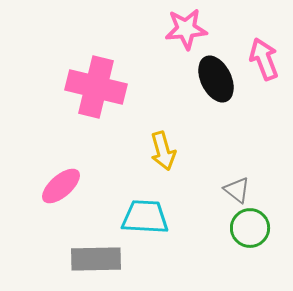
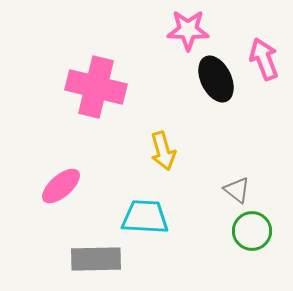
pink star: moved 2 px right, 1 px down; rotated 6 degrees clockwise
green circle: moved 2 px right, 3 px down
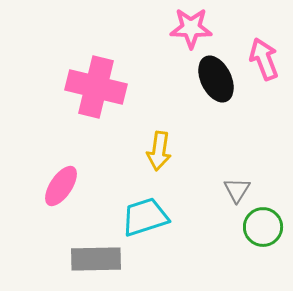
pink star: moved 3 px right, 2 px up
yellow arrow: moved 4 px left; rotated 24 degrees clockwise
pink ellipse: rotated 15 degrees counterclockwise
gray triangle: rotated 24 degrees clockwise
cyan trapezoid: rotated 21 degrees counterclockwise
green circle: moved 11 px right, 4 px up
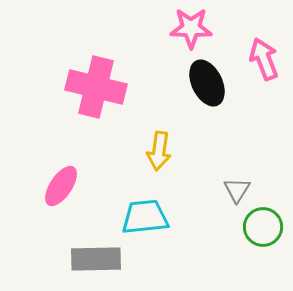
black ellipse: moved 9 px left, 4 px down
cyan trapezoid: rotated 12 degrees clockwise
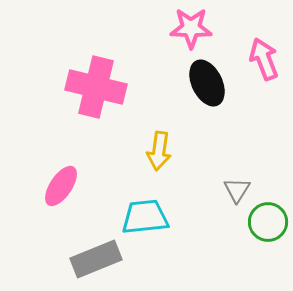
green circle: moved 5 px right, 5 px up
gray rectangle: rotated 21 degrees counterclockwise
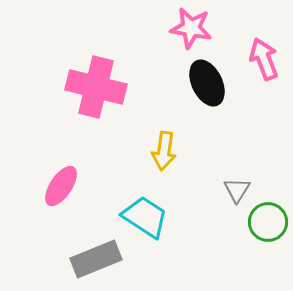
pink star: rotated 9 degrees clockwise
yellow arrow: moved 5 px right
cyan trapezoid: rotated 39 degrees clockwise
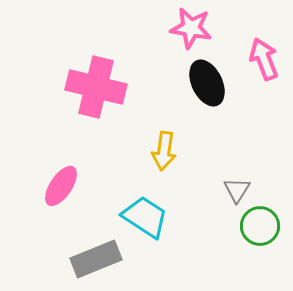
green circle: moved 8 px left, 4 px down
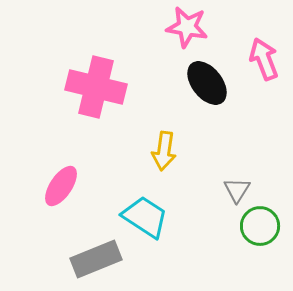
pink star: moved 4 px left, 1 px up
black ellipse: rotated 12 degrees counterclockwise
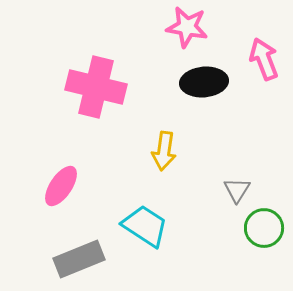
black ellipse: moved 3 px left, 1 px up; rotated 57 degrees counterclockwise
cyan trapezoid: moved 9 px down
green circle: moved 4 px right, 2 px down
gray rectangle: moved 17 px left
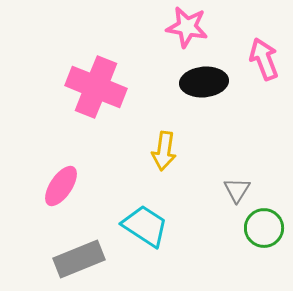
pink cross: rotated 8 degrees clockwise
